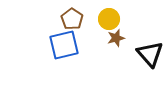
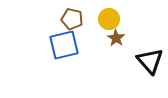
brown pentagon: rotated 20 degrees counterclockwise
brown star: rotated 24 degrees counterclockwise
black triangle: moved 7 px down
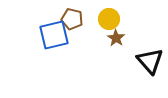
blue square: moved 10 px left, 10 px up
